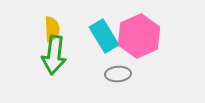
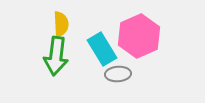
yellow semicircle: moved 9 px right, 5 px up
cyan rectangle: moved 2 px left, 13 px down
green arrow: moved 2 px right, 1 px down
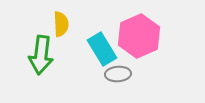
green arrow: moved 15 px left, 1 px up
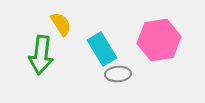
yellow semicircle: rotated 30 degrees counterclockwise
pink hexagon: moved 20 px right, 4 px down; rotated 15 degrees clockwise
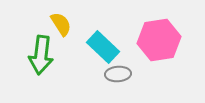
cyan rectangle: moved 1 px right, 2 px up; rotated 16 degrees counterclockwise
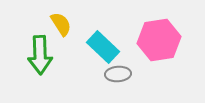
green arrow: moved 1 px left; rotated 9 degrees counterclockwise
